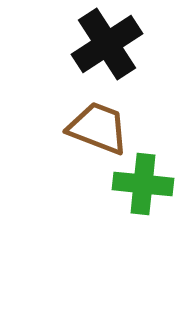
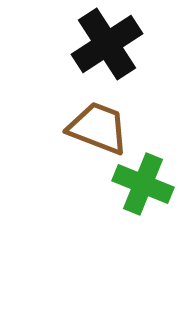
green cross: rotated 16 degrees clockwise
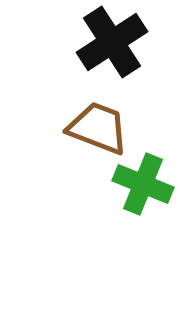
black cross: moved 5 px right, 2 px up
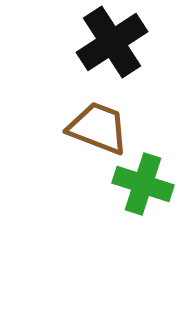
green cross: rotated 4 degrees counterclockwise
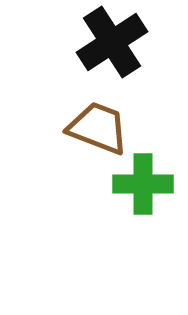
green cross: rotated 18 degrees counterclockwise
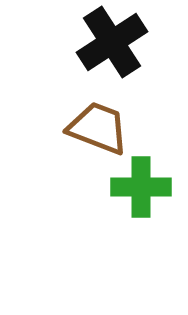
green cross: moved 2 px left, 3 px down
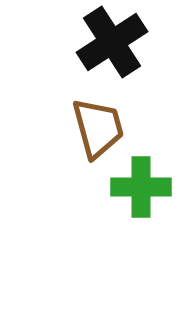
brown trapezoid: rotated 54 degrees clockwise
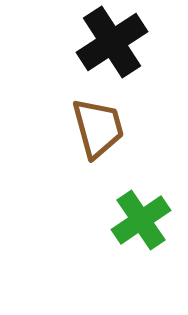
green cross: moved 33 px down; rotated 34 degrees counterclockwise
